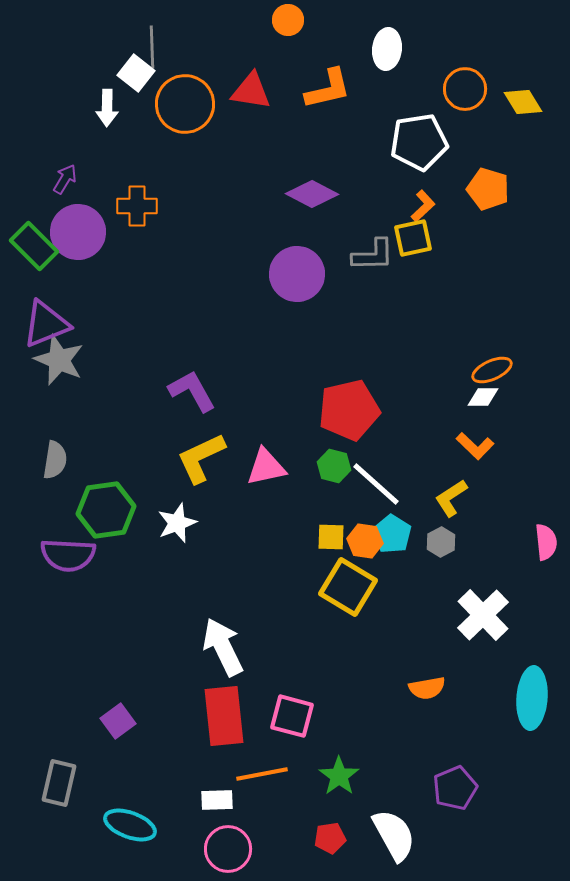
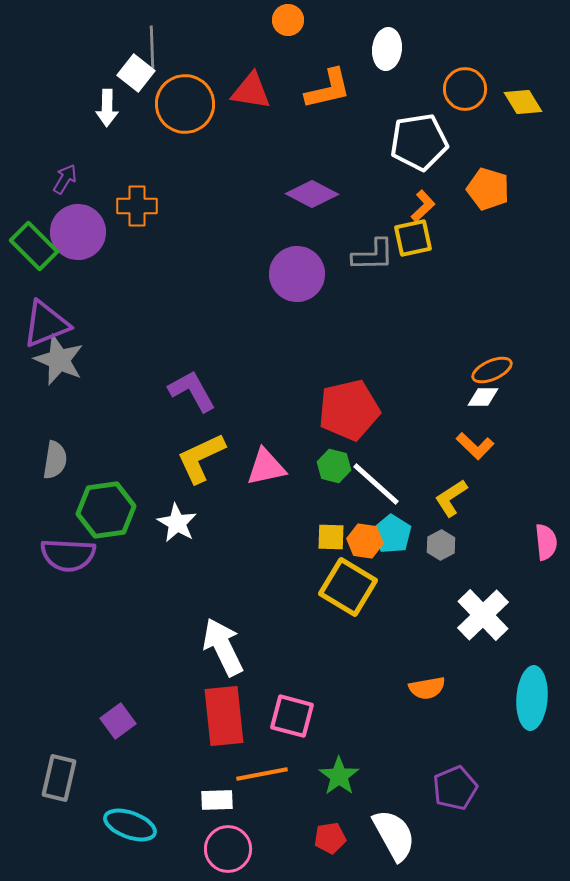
white star at (177, 523): rotated 21 degrees counterclockwise
gray hexagon at (441, 542): moved 3 px down
gray rectangle at (59, 783): moved 5 px up
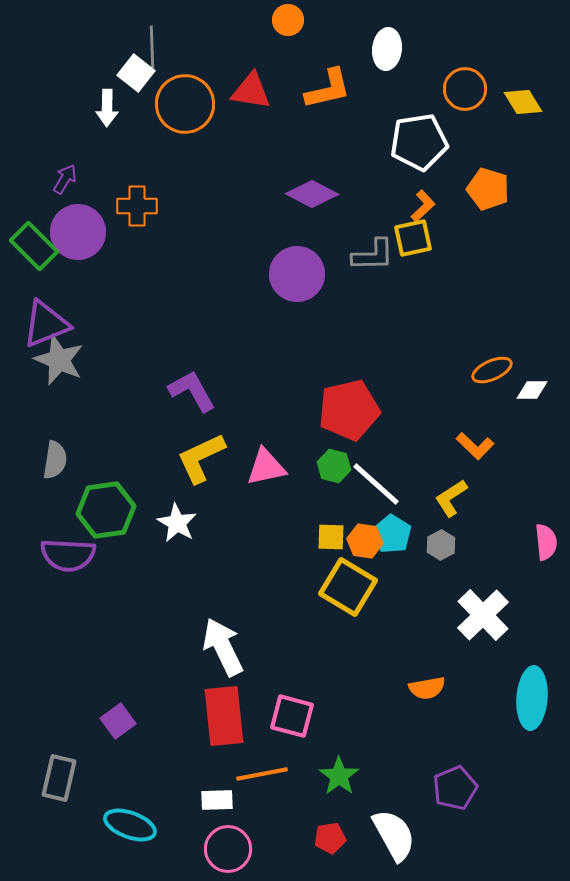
white diamond at (483, 397): moved 49 px right, 7 px up
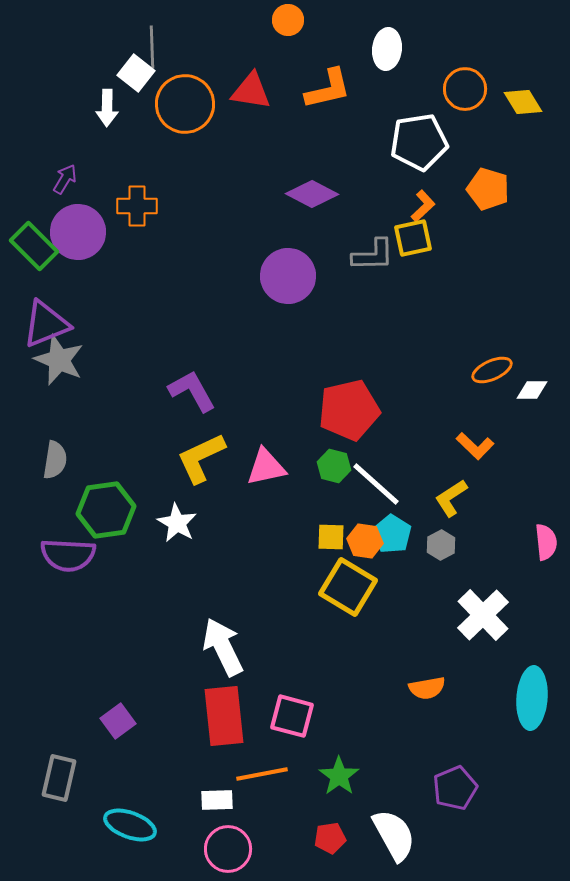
purple circle at (297, 274): moved 9 px left, 2 px down
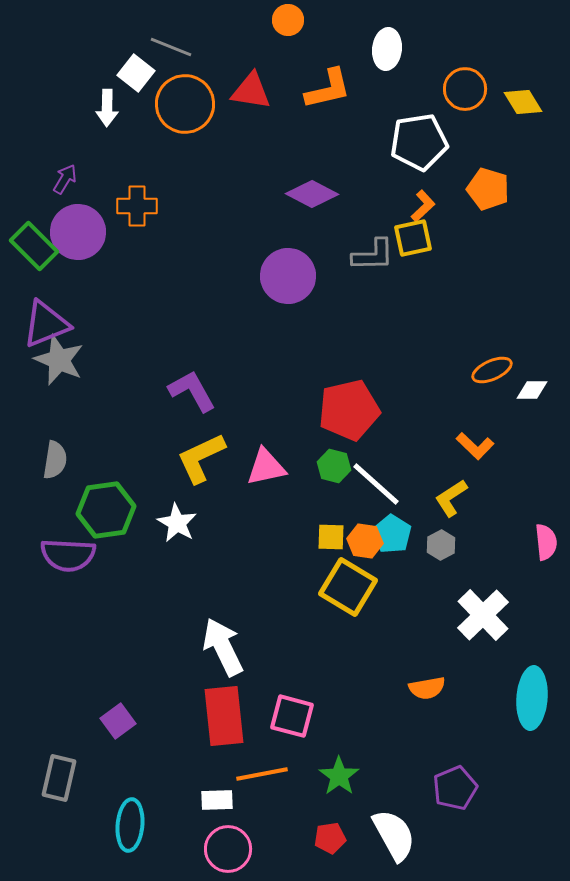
gray line at (152, 47): moved 19 px right; rotated 66 degrees counterclockwise
cyan ellipse at (130, 825): rotated 75 degrees clockwise
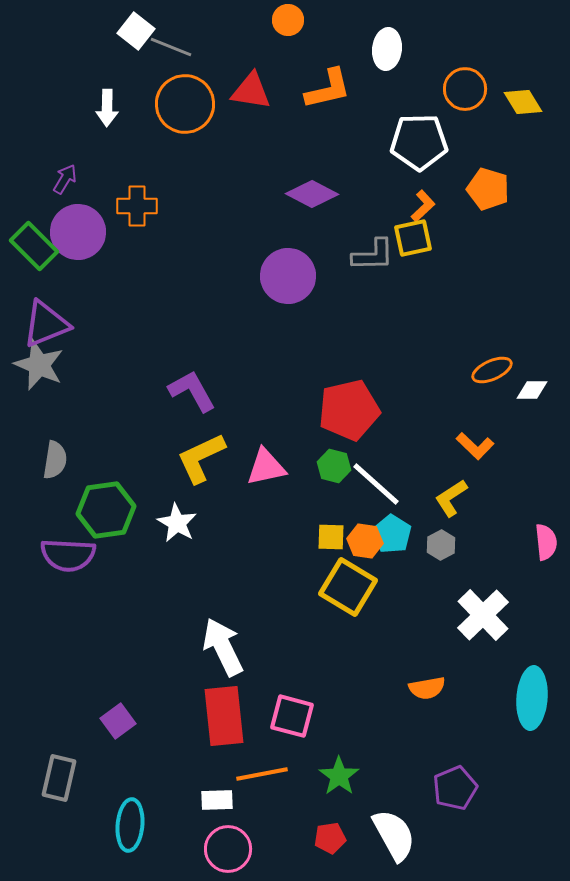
white square at (136, 73): moved 42 px up
white pentagon at (419, 142): rotated 8 degrees clockwise
gray star at (59, 360): moved 20 px left, 5 px down
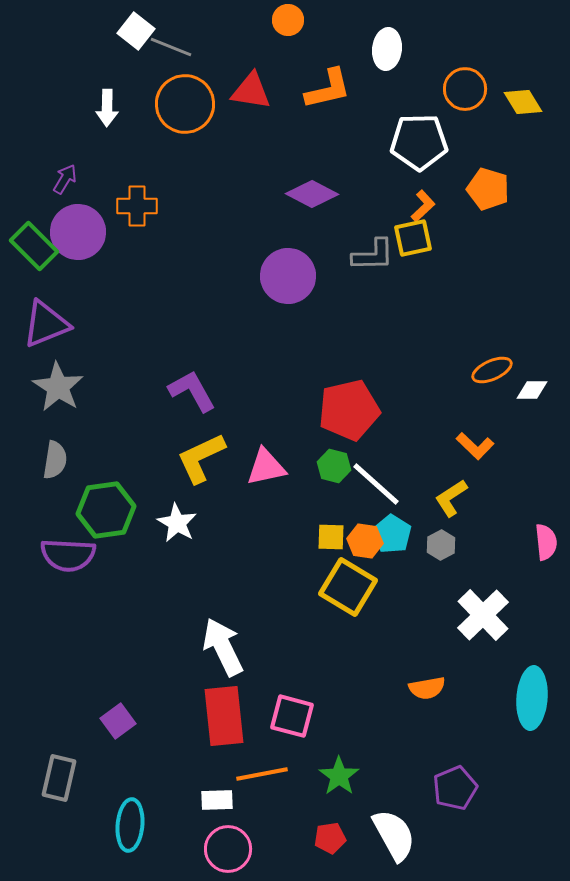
gray star at (39, 365): moved 19 px right, 22 px down; rotated 9 degrees clockwise
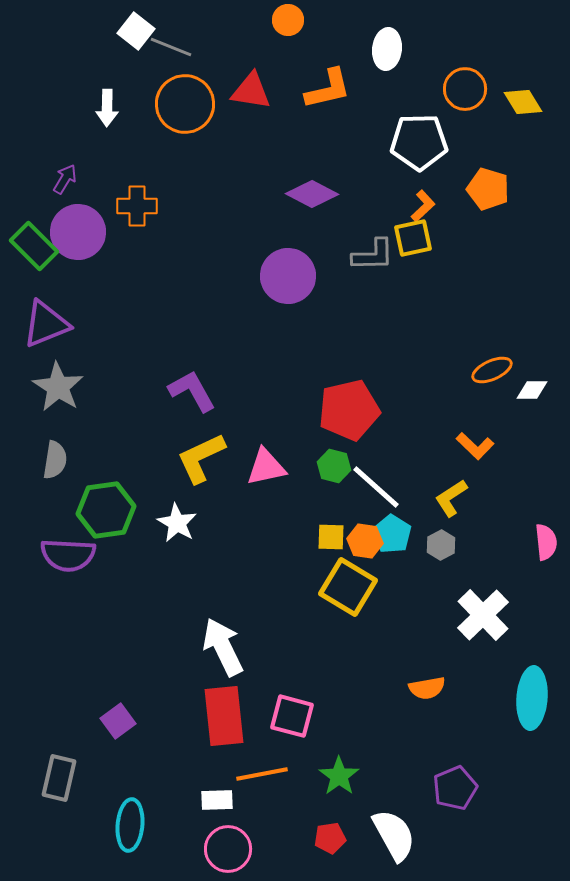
white line at (376, 484): moved 3 px down
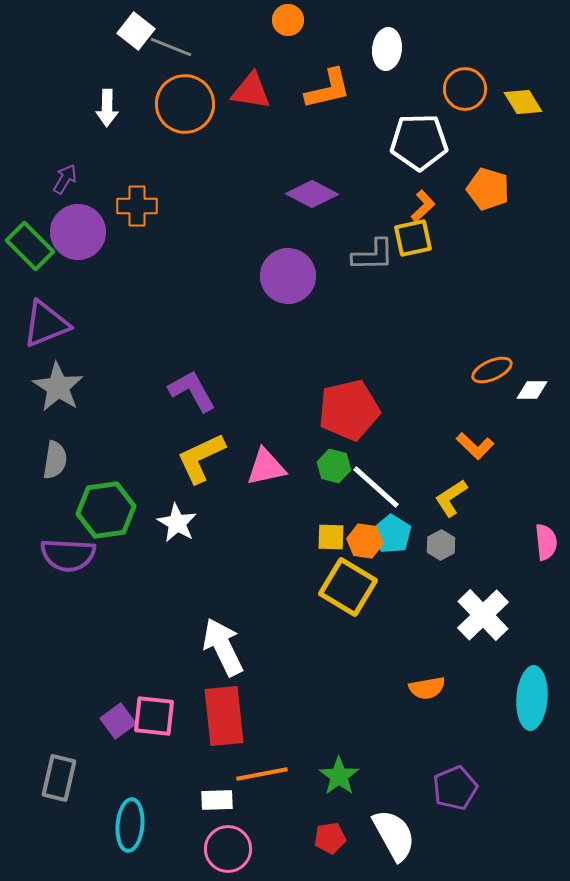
green rectangle at (34, 246): moved 4 px left
pink square at (292, 716): moved 138 px left; rotated 9 degrees counterclockwise
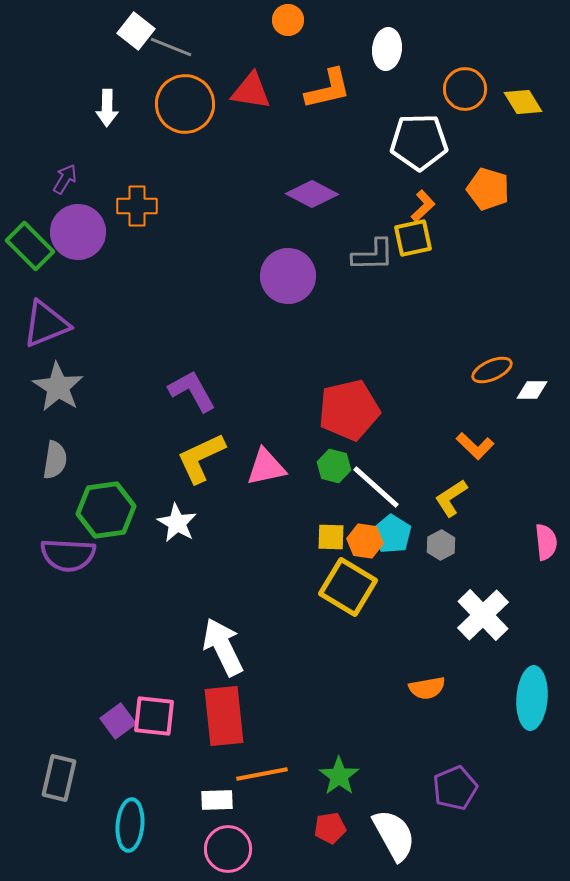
red pentagon at (330, 838): moved 10 px up
